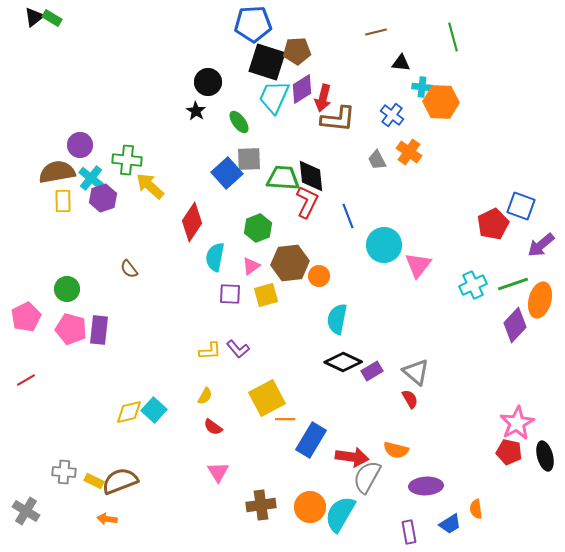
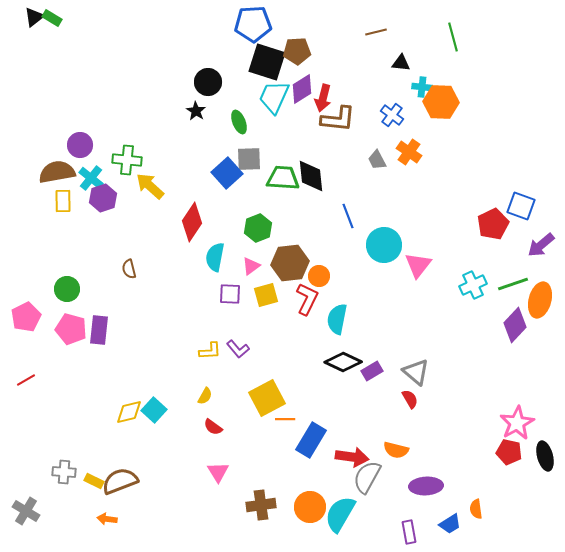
green ellipse at (239, 122): rotated 15 degrees clockwise
red L-shape at (307, 202): moved 97 px down
brown semicircle at (129, 269): rotated 24 degrees clockwise
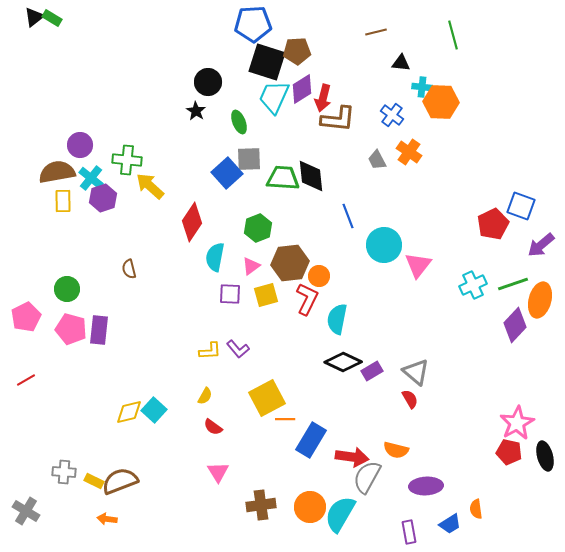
green line at (453, 37): moved 2 px up
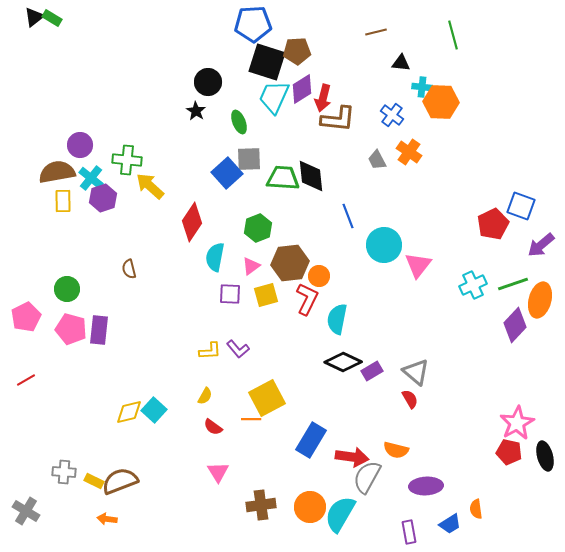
orange line at (285, 419): moved 34 px left
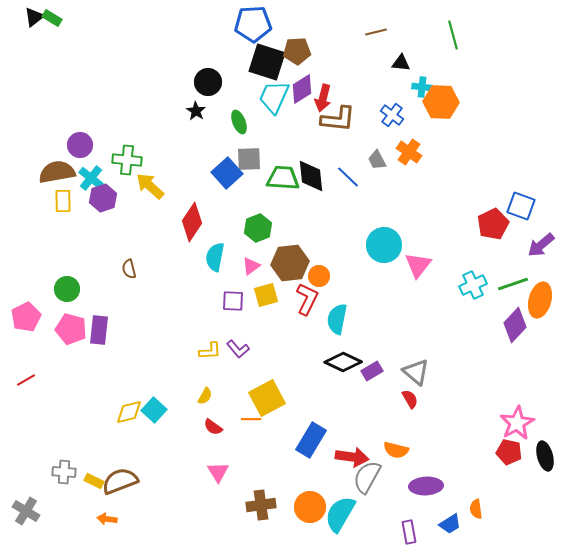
blue line at (348, 216): moved 39 px up; rotated 25 degrees counterclockwise
purple square at (230, 294): moved 3 px right, 7 px down
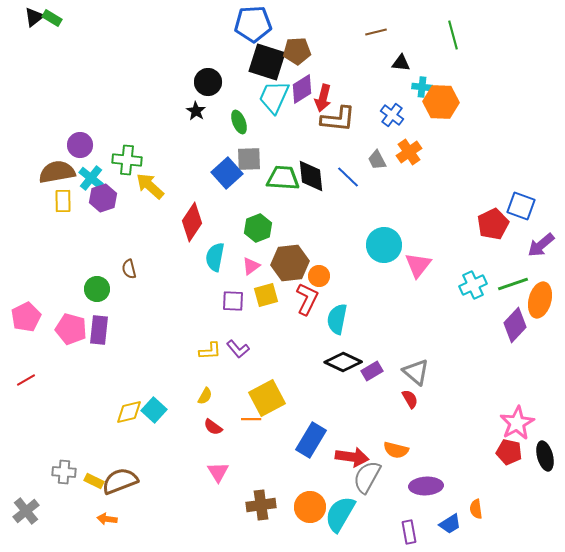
orange cross at (409, 152): rotated 20 degrees clockwise
green circle at (67, 289): moved 30 px right
gray cross at (26, 511): rotated 20 degrees clockwise
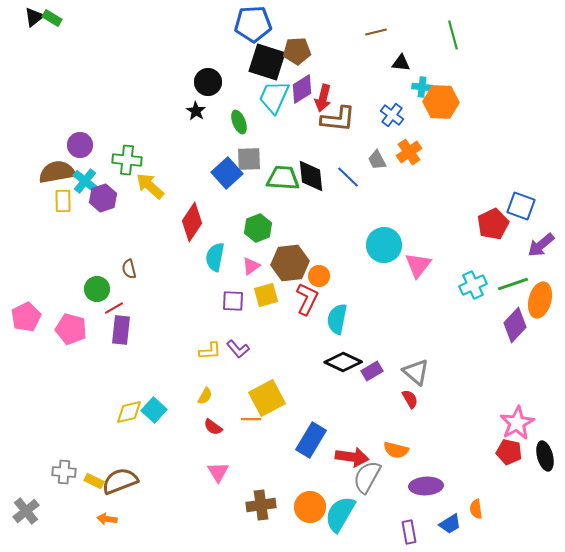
cyan cross at (91, 178): moved 6 px left, 3 px down
purple rectangle at (99, 330): moved 22 px right
red line at (26, 380): moved 88 px right, 72 px up
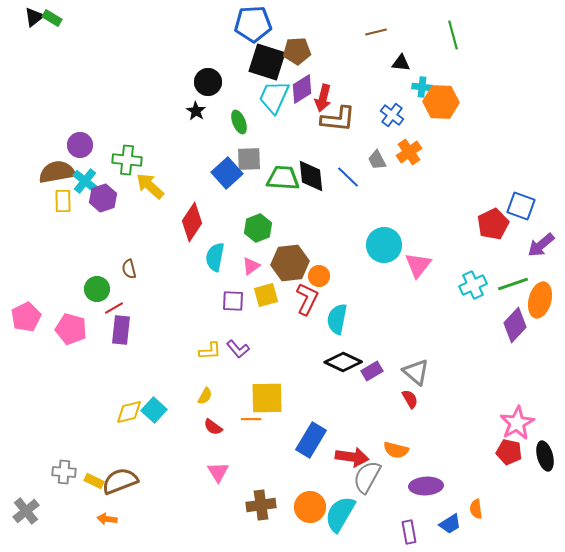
yellow square at (267, 398): rotated 27 degrees clockwise
